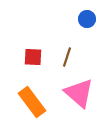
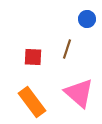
brown line: moved 8 px up
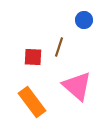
blue circle: moved 3 px left, 1 px down
brown line: moved 8 px left, 2 px up
pink triangle: moved 2 px left, 7 px up
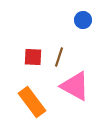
blue circle: moved 1 px left
brown line: moved 10 px down
pink triangle: moved 2 px left; rotated 12 degrees counterclockwise
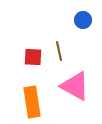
brown line: moved 6 px up; rotated 30 degrees counterclockwise
orange rectangle: rotated 28 degrees clockwise
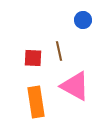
red square: moved 1 px down
orange rectangle: moved 4 px right
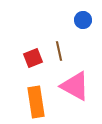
red square: rotated 24 degrees counterclockwise
